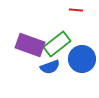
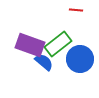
green rectangle: moved 1 px right
blue circle: moved 2 px left
blue semicircle: moved 6 px left, 5 px up; rotated 120 degrees counterclockwise
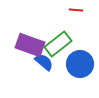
blue circle: moved 5 px down
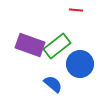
green rectangle: moved 1 px left, 2 px down
blue semicircle: moved 9 px right, 22 px down
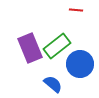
purple rectangle: moved 3 px down; rotated 48 degrees clockwise
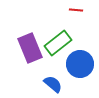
green rectangle: moved 1 px right, 3 px up
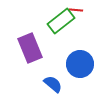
green rectangle: moved 3 px right, 22 px up
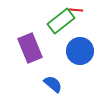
blue circle: moved 13 px up
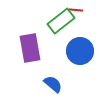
purple rectangle: rotated 12 degrees clockwise
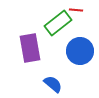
green rectangle: moved 3 px left, 2 px down
